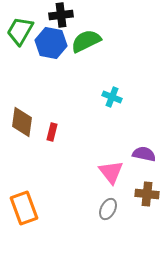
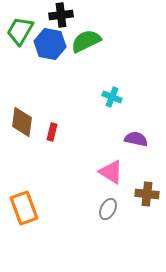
blue hexagon: moved 1 px left, 1 px down
purple semicircle: moved 8 px left, 15 px up
pink triangle: rotated 20 degrees counterclockwise
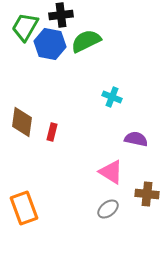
green trapezoid: moved 5 px right, 4 px up
gray ellipse: rotated 25 degrees clockwise
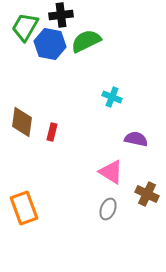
brown cross: rotated 20 degrees clockwise
gray ellipse: rotated 30 degrees counterclockwise
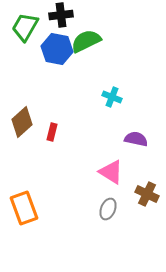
blue hexagon: moved 7 px right, 5 px down
brown diamond: rotated 40 degrees clockwise
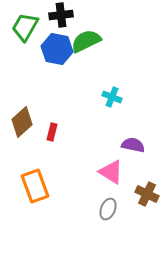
purple semicircle: moved 3 px left, 6 px down
orange rectangle: moved 11 px right, 22 px up
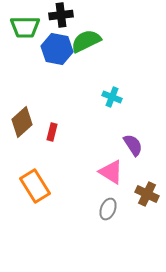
green trapezoid: rotated 120 degrees counterclockwise
purple semicircle: rotated 45 degrees clockwise
orange rectangle: rotated 12 degrees counterclockwise
